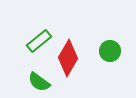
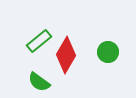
green circle: moved 2 px left, 1 px down
red diamond: moved 2 px left, 3 px up
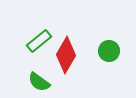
green circle: moved 1 px right, 1 px up
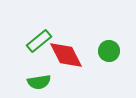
red diamond: rotated 57 degrees counterclockwise
green semicircle: rotated 45 degrees counterclockwise
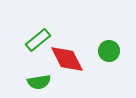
green rectangle: moved 1 px left, 1 px up
red diamond: moved 1 px right, 4 px down
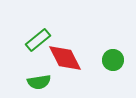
green circle: moved 4 px right, 9 px down
red diamond: moved 2 px left, 1 px up
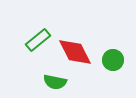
red diamond: moved 10 px right, 6 px up
green semicircle: moved 16 px right; rotated 20 degrees clockwise
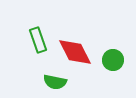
green rectangle: rotated 70 degrees counterclockwise
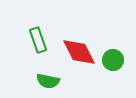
red diamond: moved 4 px right
green semicircle: moved 7 px left, 1 px up
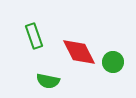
green rectangle: moved 4 px left, 4 px up
green circle: moved 2 px down
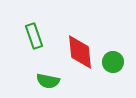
red diamond: moved 1 px right; rotated 21 degrees clockwise
